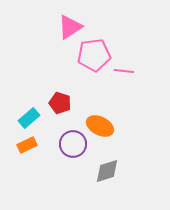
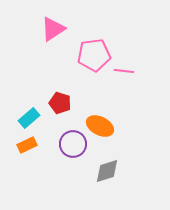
pink triangle: moved 17 px left, 2 px down
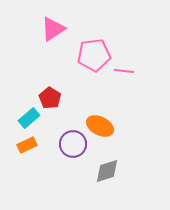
red pentagon: moved 10 px left, 5 px up; rotated 15 degrees clockwise
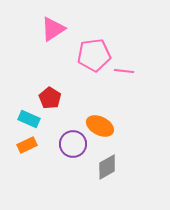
cyan rectangle: moved 1 px down; rotated 65 degrees clockwise
gray diamond: moved 4 px up; rotated 12 degrees counterclockwise
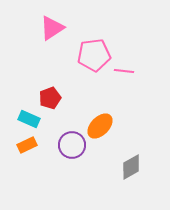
pink triangle: moved 1 px left, 1 px up
red pentagon: rotated 20 degrees clockwise
orange ellipse: rotated 72 degrees counterclockwise
purple circle: moved 1 px left, 1 px down
gray diamond: moved 24 px right
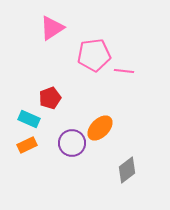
orange ellipse: moved 2 px down
purple circle: moved 2 px up
gray diamond: moved 4 px left, 3 px down; rotated 8 degrees counterclockwise
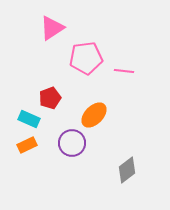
pink pentagon: moved 8 px left, 3 px down
orange ellipse: moved 6 px left, 13 px up
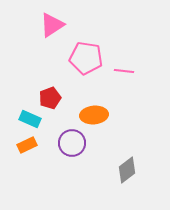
pink triangle: moved 3 px up
pink pentagon: rotated 16 degrees clockwise
orange ellipse: rotated 40 degrees clockwise
cyan rectangle: moved 1 px right
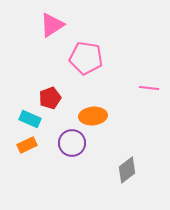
pink line: moved 25 px right, 17 px down
orange ellipse: moved 1 px left, 1 px down
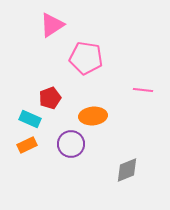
pink line: moved 6 px left, 2 px down
purple circle: moved 1 px left, 1 px down
gray diamond: rotated 16 degrees clockwise
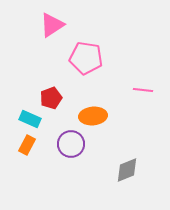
red pentagon: moved 1 px right
orange rectangle: rotated 36 degrees counterclockwise
